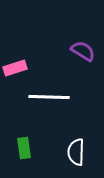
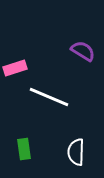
white line: rotated 21 degrees clockwise
green rectangle: moved 1 px down
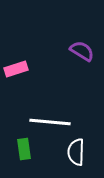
purple semicircle: moved 1 px left
pink rectangle: moved 1 px right, 1 px down
white line: moved 1 px right, 25 px down; rotated 18 degrees counterclockwise
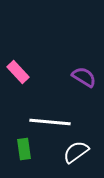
purple semicircle: moved 2 px right, 26 px down
pink rectangle: moved 2 px right, 3 px down; rotated 65 degrees clockwise
white semicircle: rotated 52 degrees clockwise
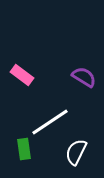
pink rectangle: moved 4 px right, 3 px down; rotated 10 degrees counterclockwise
white line: rotated 39 degrees counterclockwise
white semicircle: rotated 28 degrees counterclockwise
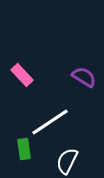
pink rectangle: rotated 10 degrees clockwise
white semicircle: moved 9 px left, 9 px down
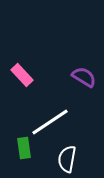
green rectangle: moved 1 px up
white semicircle: moved 2 px up; rotated 16 degrees counterclockwise
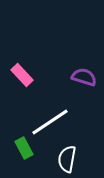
purple semicircle: rotated 15 degrees counterclockwise
green rectangle: rotated 20 degrees counterclockwise
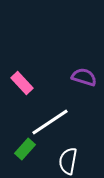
pink rectangle: moved 8 px down
green rectangle: moved 1 px right, 1 px down; rotated 70 degrees clockwise
white semicircle: moved 1 px right, 2 px down
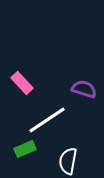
purple semicircle: moved 12 px down
white line: moved 3 px left, 2 px up
green rectangle: rotated 25 degrees clockwise
